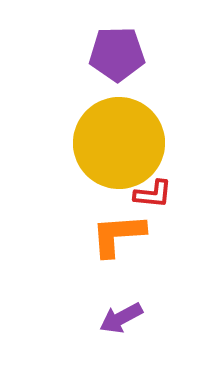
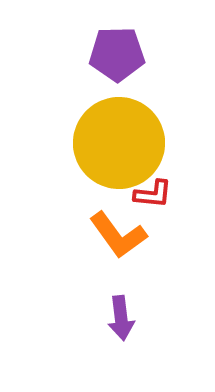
orange L-shape: rotated 122 degrees counterclockwise
purple arrow: rotated 69 degrees counterclockwise
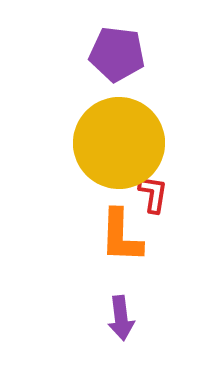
purple pentagon: rotated 8 degrees clockwise
red L-shape: rotated 87 degrees counterclockwise
orange L-shape: moved 3 px right, 1 px down; rotated 38 degrees clockwise
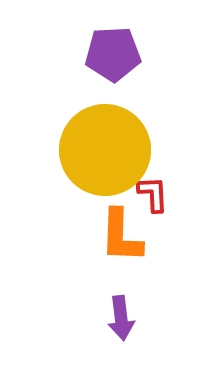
purple pentagon: moved 4 px left; rotated 10 degrees counterclockwise
yellow circle: moved 14 px left, 7 px down
red L-shape: rotated 12 degrees counterclockwise
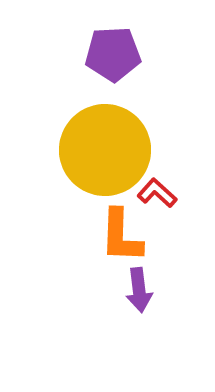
red L-shape: moved 4 px right, 1 px up; rotated 45 degrees counterclockwise
purple arrow: moved 18 px right, 28 px up
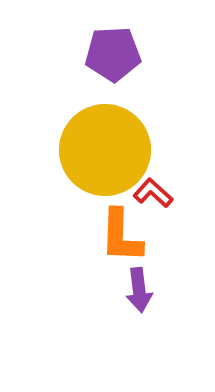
red L-shape: moved 4 px left
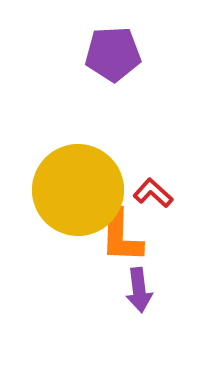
yellow circle: moved 27 px left, 40 px down
